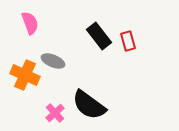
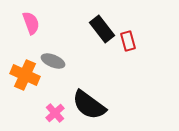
pink semicircle: moved 1 px right
black rectangle: moved 3 px right, 7 px up
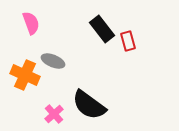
pink cross: moved 1 px left, 1 px down
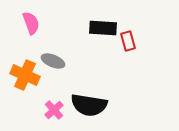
black rectangle: moved 1 px right, 1 px up; rotated 48 degrees counterclockwise
black semicircle: rotated 27 degrees counterclockwise
pink cross: moved 4 px up
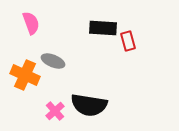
pink cross: moved 1 px right, 1 px down
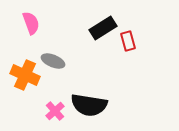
black rectangle: rotated 36 degrees counterclockwise
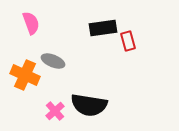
black rectangle: rotated 24 degrees clockwise
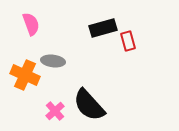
pink semicircle: moved 1 px down
black rectangle: rotated 8 degrees counterclockwise
gray ellipse: rotated 15 degrees counterclockwise
black semicircle: rotated 39 degrees clockwise
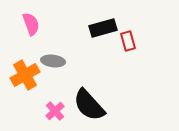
orange cross: rotated 36 degrees clockwise
